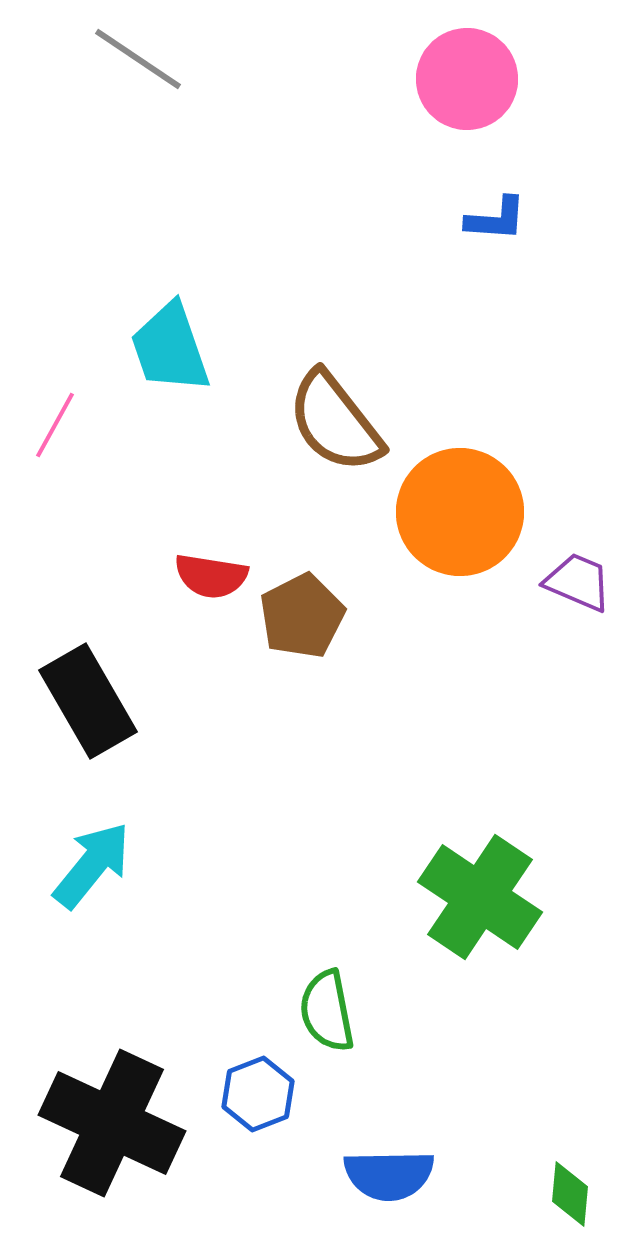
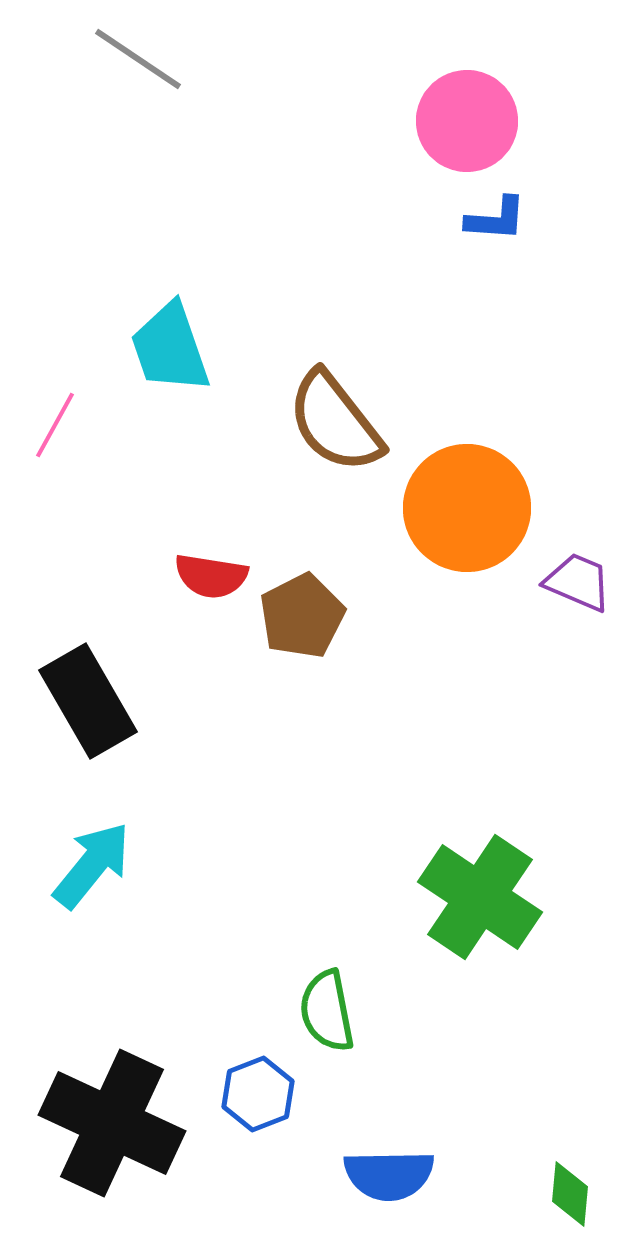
pink circle: moved 42 px down
orange circle: moved 7 px right, 4 px up
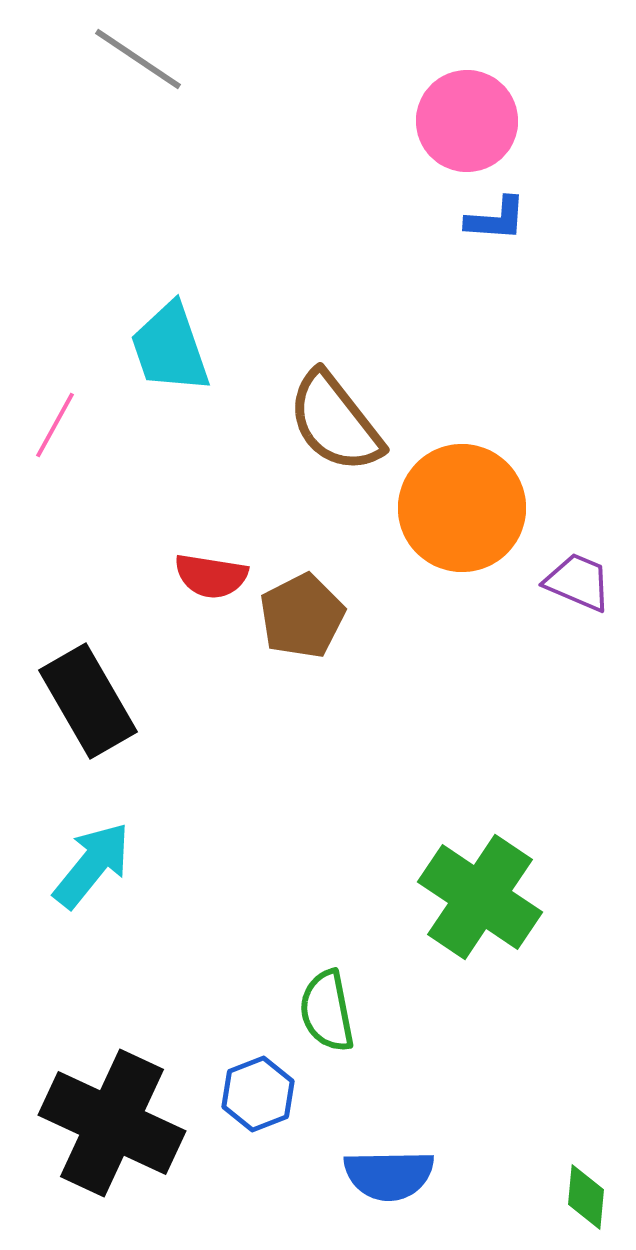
orange circle: moved 5 px left
green diamond: moved 16 px right, 3 px down
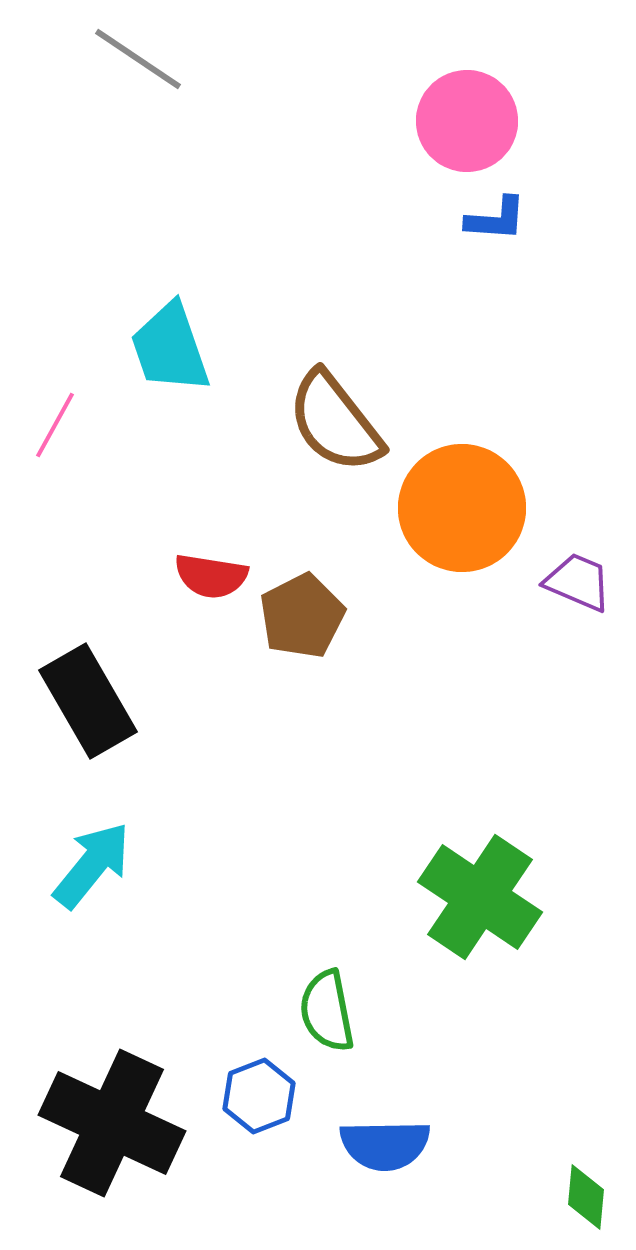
blue hexagon: moved 1 px right, 2 px down
blue semicircle: moved 4 px left, 30 px up
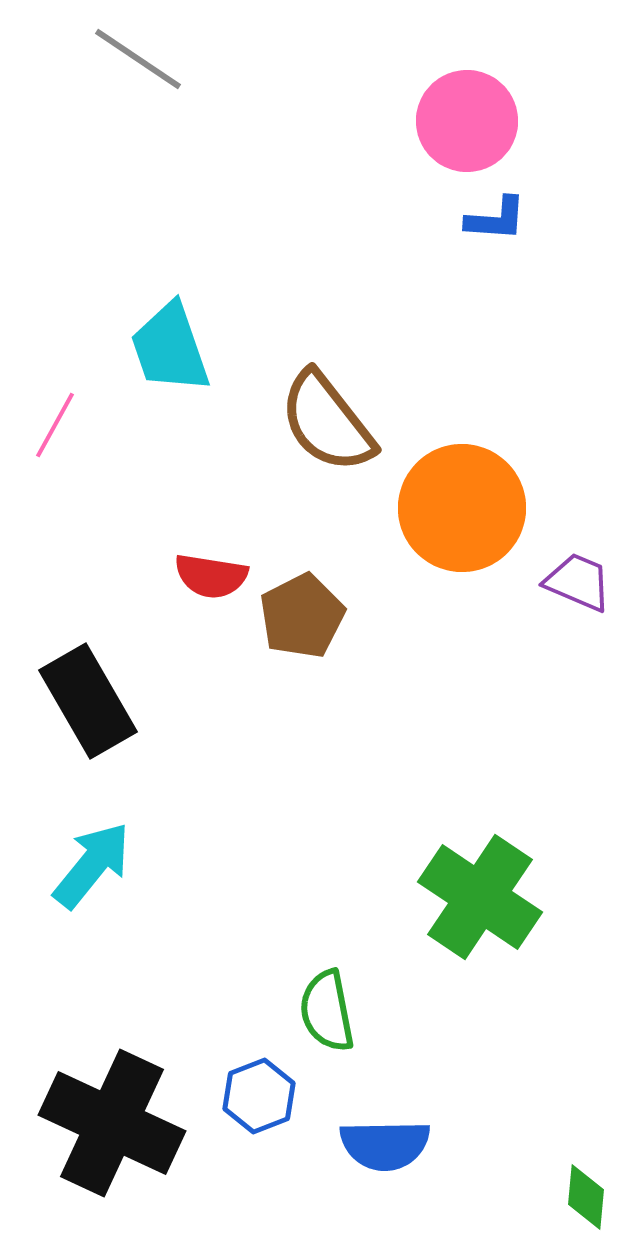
brown semicircle: moved 8 px left
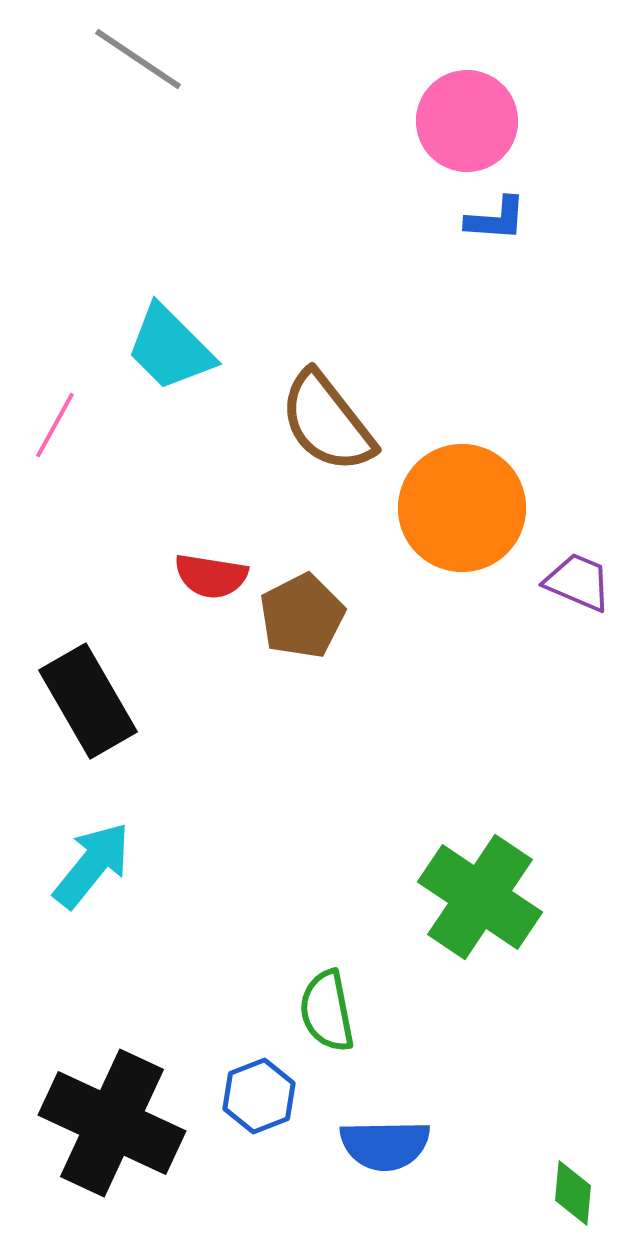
cyan trapezoid: rotated 26 degrees counterclockwise
green diamond: moved 13 px left, 4 px up
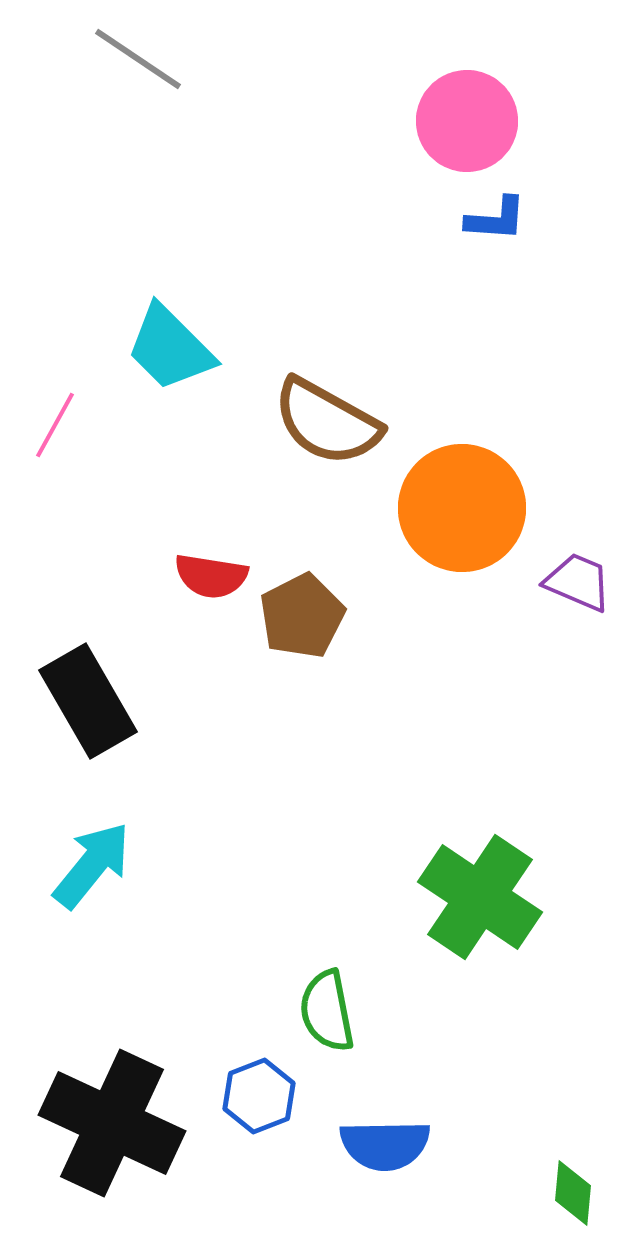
brown semicircle: rotated 23 degrees counterclockwise
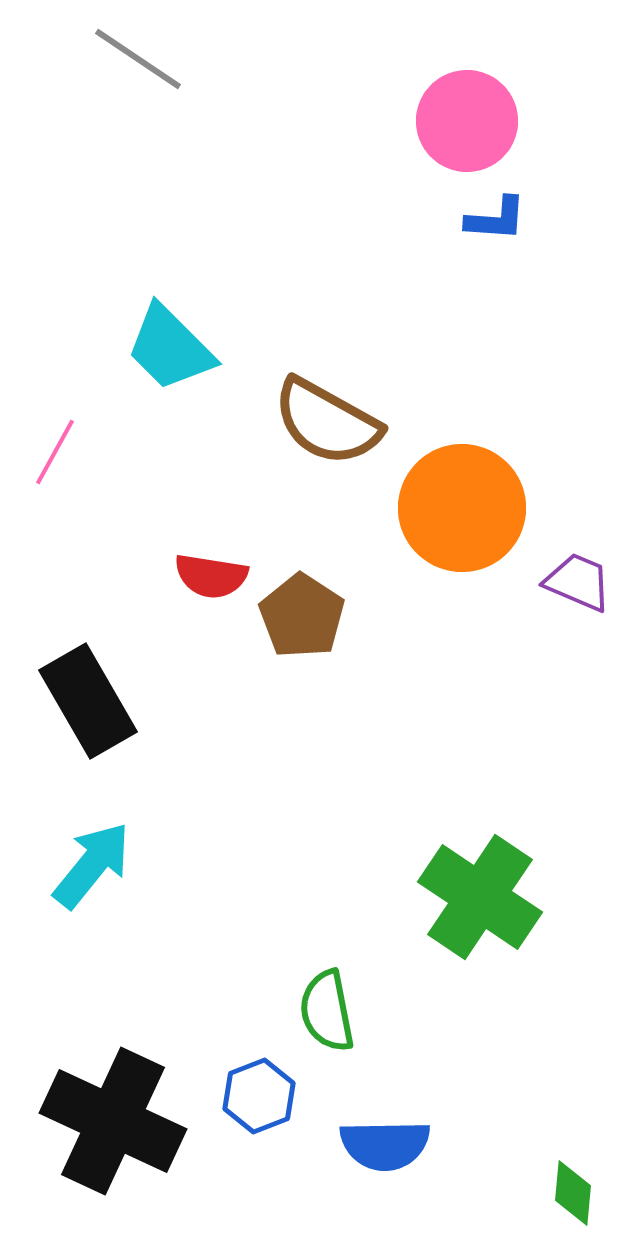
pink line: moved 27 px down
brown pentagon: rotated 12 degrees counterclockwise
black cross: moved 1 px right, 2 px up
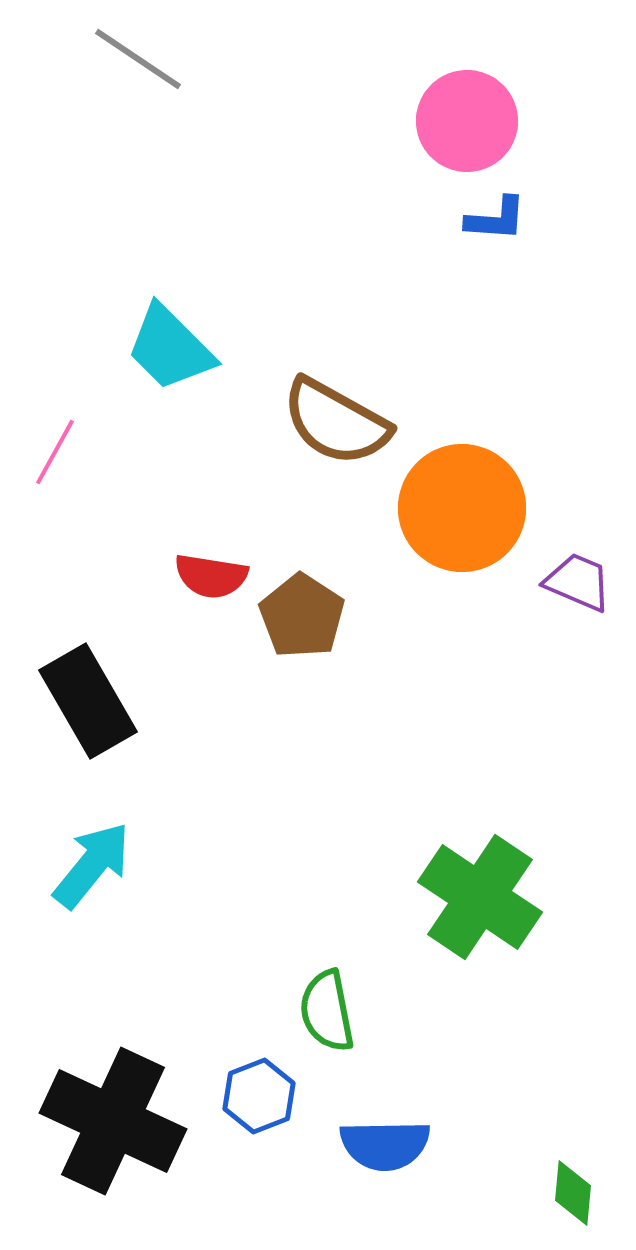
brown semicircle: moved 9 px right
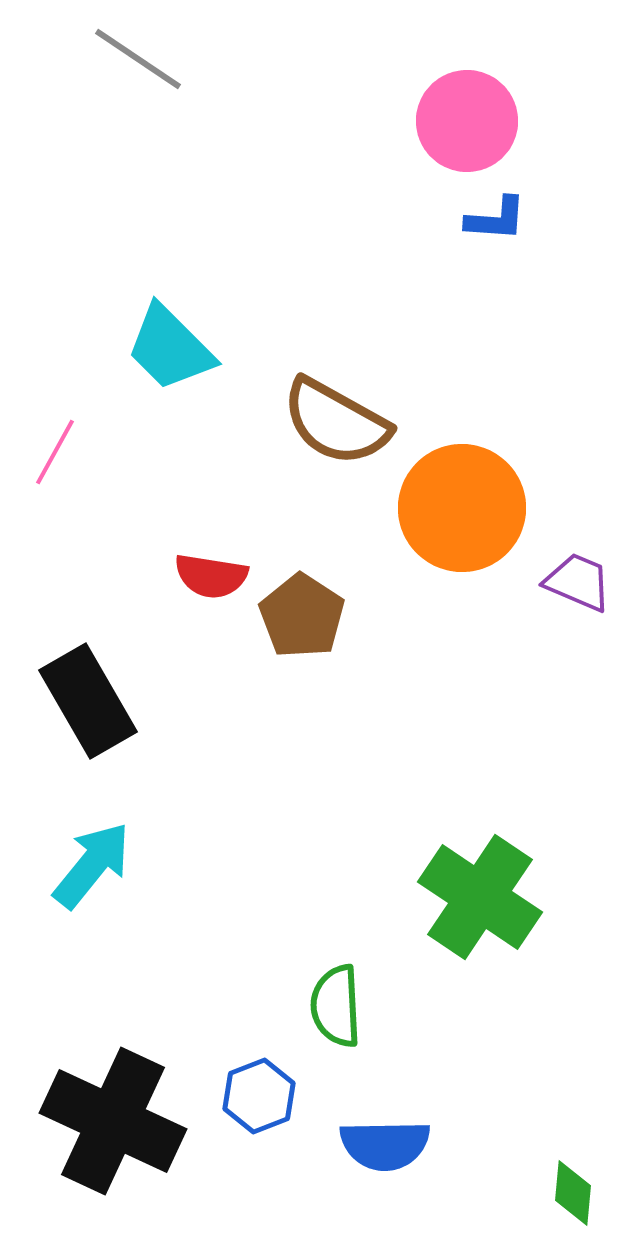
green semicircle: moved 9 px right, 5 px up; rotated 8 degrees clockwise
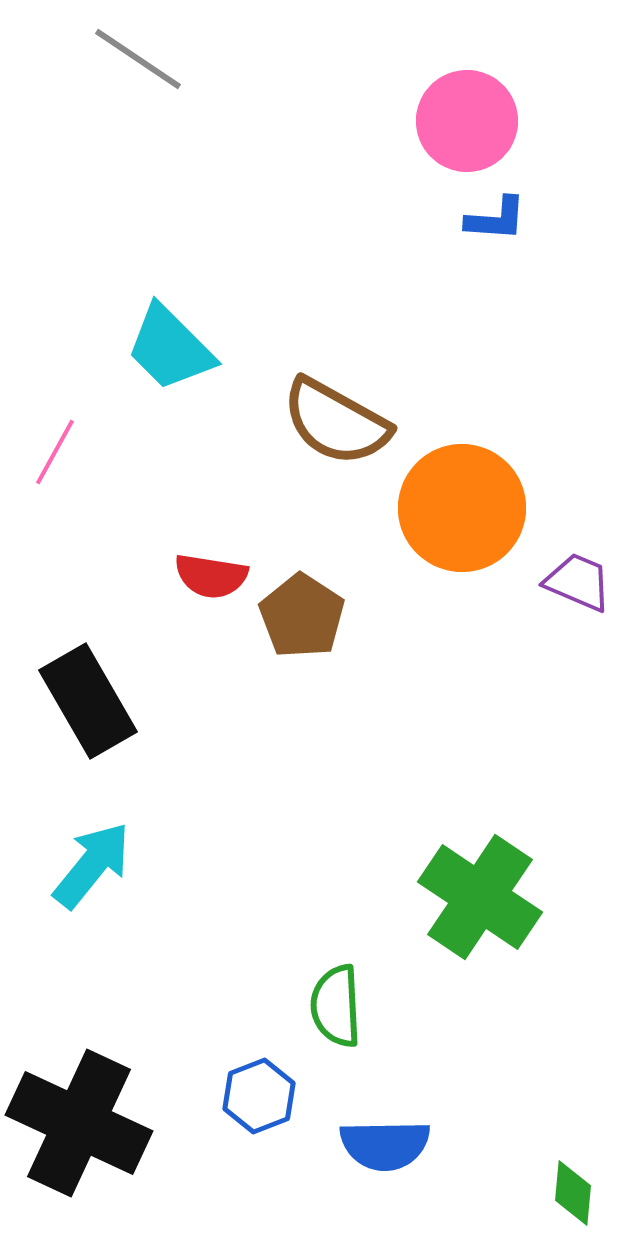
black cross: moved 34 px left, 2 px down
